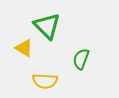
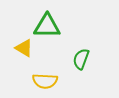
green triangle: rotated 44 degrees counterclockwise
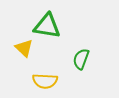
green triangle: rotated 8 degrees clockwise
yellow triangle: rotated 12 degrees clockwise
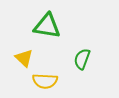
yellow triangle: moved 10 px down
green semicircle: moved 1 px right
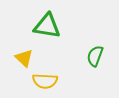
green semicircle: moved 13 px right, 3 px up
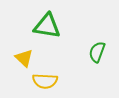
green semicircle: moved 2 px right, 4 px up
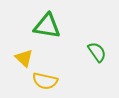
green semicircle: rotated 125 degrees clockwise
yellow semicircle: rotated 10 degrees clockwise
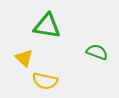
green semicircle: rotated 35 degrees counterclockwise
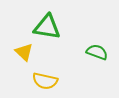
green triangle: moved 1 px down
yellow triangle: moved 6 px up
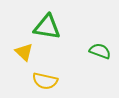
green semicircle: moved 3 px right, 1 px up
